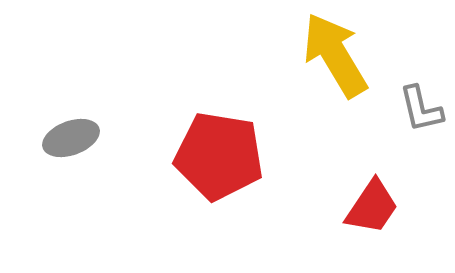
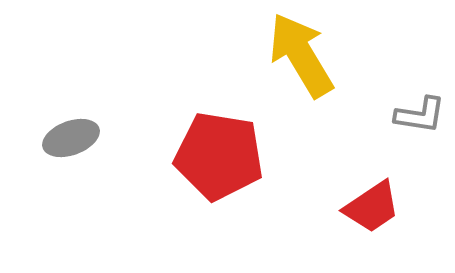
yellow arrow: moved 34 px left
gray L-shape: moved 1 px left, 6 px down; rotated 68 degrees counterclockwise
red trapezoid: rotated 22 degrees clockwise
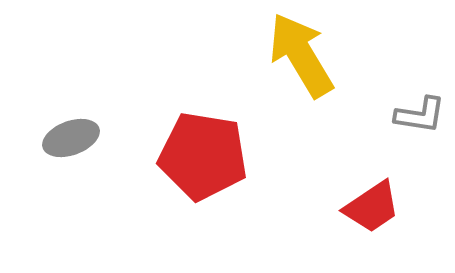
red pentagon: moved 16 px left
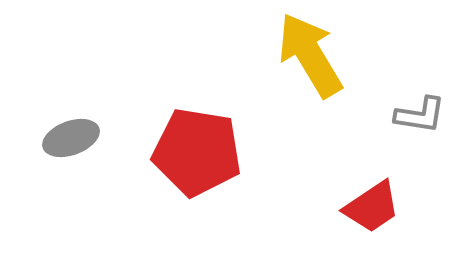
yellow arrow: moved 9 px right
red pentagon: moved 6 px left, 4 px up
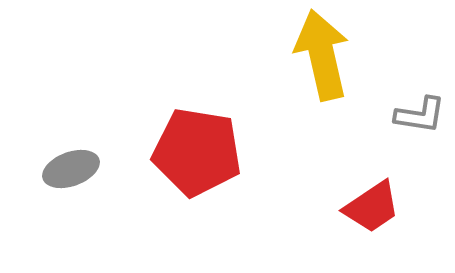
yellow arrow: moved 12 px right; rotated 18 degrees clockwise
gray ellipse: moved 31 px down
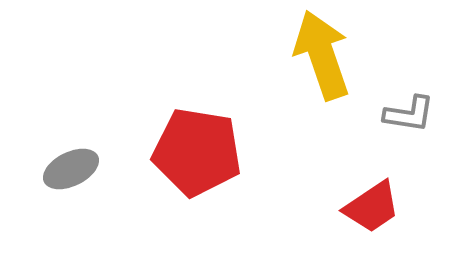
yellow arrow: rotated 6 degrees counterclockwise
gray L-shape: moved 11 px left, 1 px up
gray ellipse: rotated 6 degrees counterclockwise
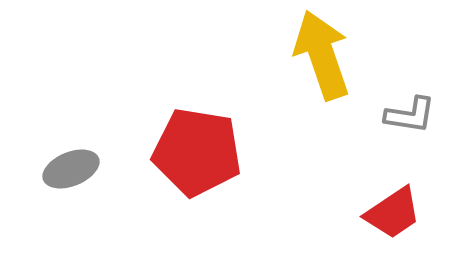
gray L-shape: moved 1 px right, 1 px down
gray ellipse: rotated 4 degrees clockwise
red trapezoid: moved 21 px right, 6 px down
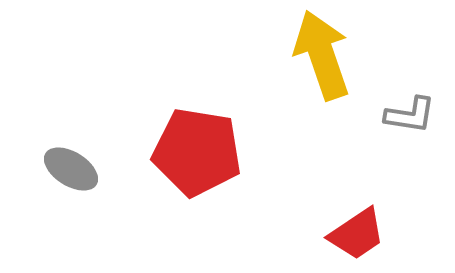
gray ellipse: rotated 54 degrees clockwise
red trapezoid: moved 36 px left, 21 px down
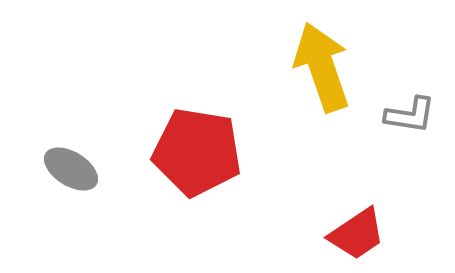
yellow arrow: moved 12 px down
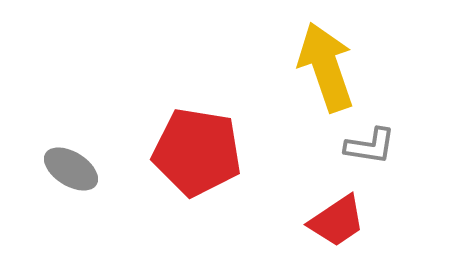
yellow arrow: moved 4 px right
gray L-shape: moved 40 px left, 31 px down
red trapezoid: moved 20 px left, 13 px up
